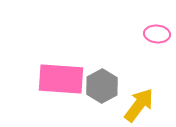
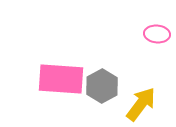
yellow arrow: moved 2 px right, 1 px up
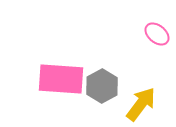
pink ellipse: rotated 35 degrees clockwise
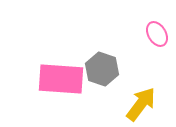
pink ellipse: rotated 20 degrees clockwise
gray hexagon: moved 17 px up; rotated 12 degrees counterclockwise
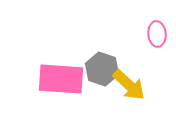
pink ellipse: rotated 25 degrees clockwise
yellow arrow: moved 12 px left, 19 px up; rotated 96 degrees clockwise
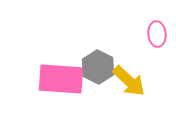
gray hexagon: moved 4 px left, 2 px up; rotated 8 degrees clockwise
yellow arrow: moved 4 px up
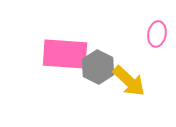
pink ellipse: rotated 15 degrees clockwise
pink rectangle: moved 4 px right, 25 px up
